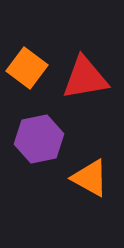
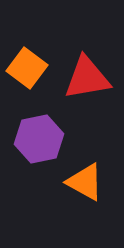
red triangle: moved 2 px right
orange triangle: moved 5 px left, 4 px down
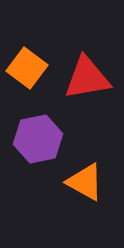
purple hexagon: moved 1 px left
